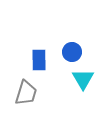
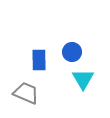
gray trapezoid: rotated 84 degrees counterclockwise
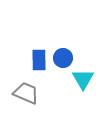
blue circle: moved 9 px left, 6 px down
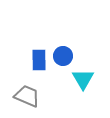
blue circle: moved 2 px up
gray trapezoid: moved 1 px right, 3 px down
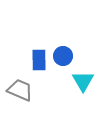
cyan triangle: moved 2 px down
gray trapezoid: moved 7 px left, 6 px up
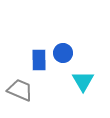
blue circle: moved 3 px up
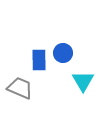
gray trapezoid: moved 2 px up
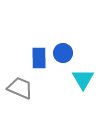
blue rectangle: moved 2 px up
cyan triangle: moved 2 px up
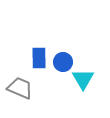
blue circle: moved 9 px down
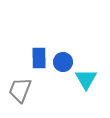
cyan triangle: moved 3 px right
gray trapezoid: moved 2 px down; rotated 92 degrees counterclockwise
